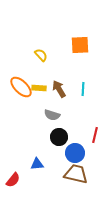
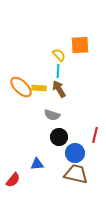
yellow semicircle: moved 18 px right
cyan line: moved 25 px left, 18 px up
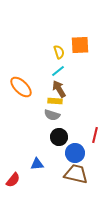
yellow semicircle: moved 3 px up; rotated 24 degrees clockwise
cyan line: rotated 48 degrees clockwise
yellow rectangle: moved 16 px right, 13 px down
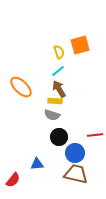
orange square: rotated 12 degrees counterclockwise
red line: rotated 70 degrees clockwise
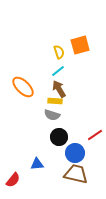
orange ellipse: moved 2 px right
red line: rotated 28 degrees counterclockwise
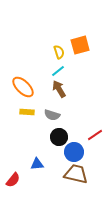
yellow rectangle: moved 28 px left, 11 px down
blue circle: moved 1 px left, 1 px up
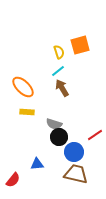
brown arrow: moved 3 px right, 1 px up
gray semicircle: moved 2 px right, 9 px down
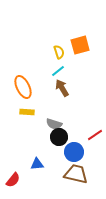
orange ellipse: rotated 20 degrees clockwise
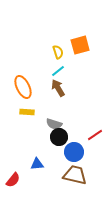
yellow semicircle: moved 1 px left
brown arrow: moved 4 px left
brown trapezoid: moved 1 px left, 1 px down
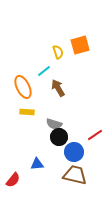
cyan line: moved 14 px left
